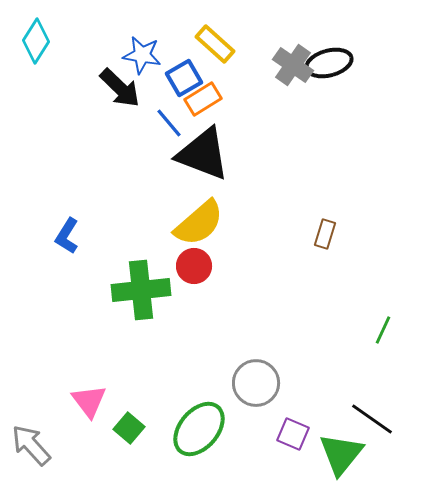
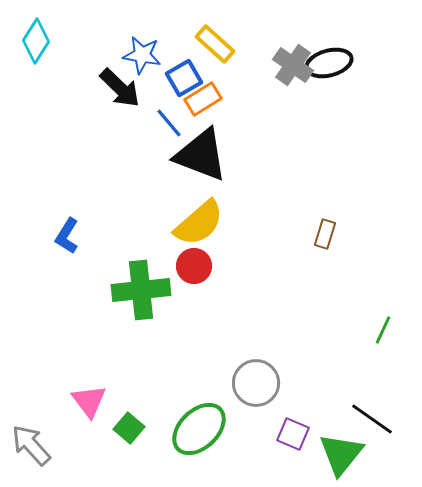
black triangle: moved 2 px left, 1 px down
green ellipse: rotated 6 degrees clockwise
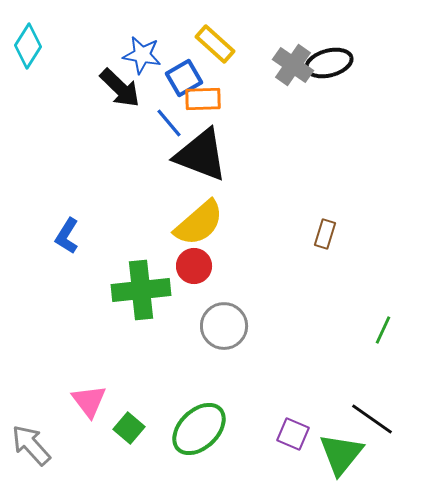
cyan diamond: moved 8 px left, 5 px down
orange rectangle: rotated 30 degrees clockwise
gray circle: moved 32 px left, 57 px up
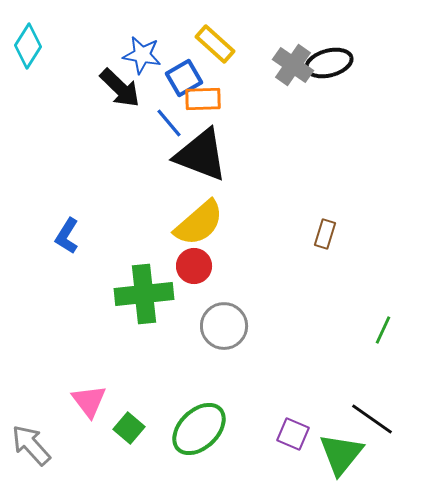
green cross: moved 3 px right, 4 px down
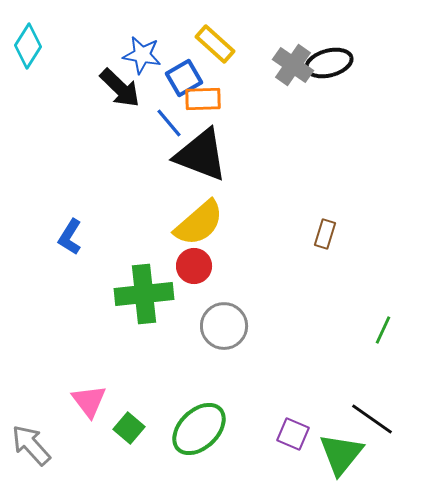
blue L-shape: moved 3 px right, 1 px down
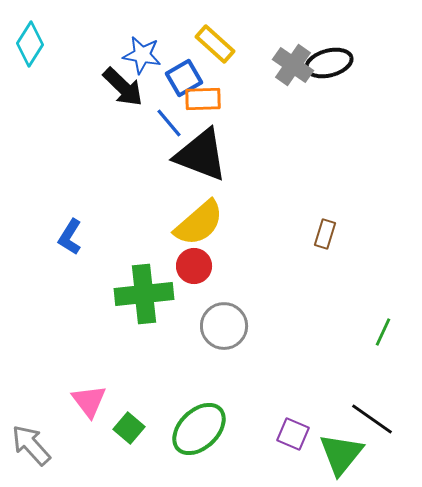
cyan diamond: moved 2 px right, 2 px up
black arrow: moved 3 px right, 1 px up
green line: moved 2 px down
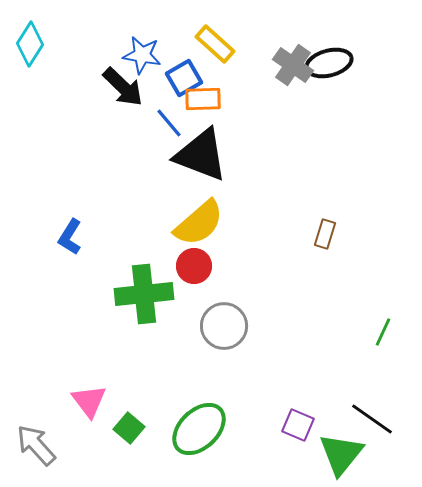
purple square: moved 5 px right, 9 px up
gray arrow: moved 5 px right
